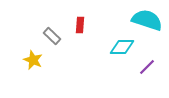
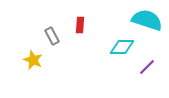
gray rectangle: rotated 18 degrees clockwise
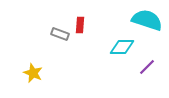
gray rectangle: moved 8 px right, 2 px up; rotated 42 degrees counterclockwise
yellow star: moved 13 px down
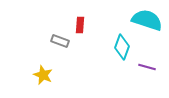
gray rectangle: moved 7 px down
cyan diamond: rotated 70 degrees counterclockwise
purple line: rotated 60 degrees clockwise
yellow star: moved 10 px right, 2 px down
